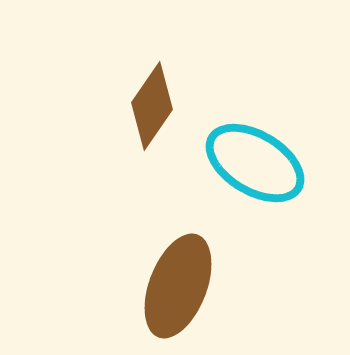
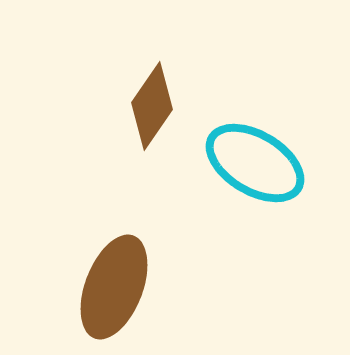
brown ellipse: moved 64 px left, 1 px down
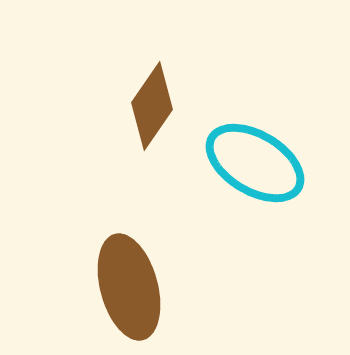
brown ellipse: moved 15 px right; rotated 36 degrees counterclockwise
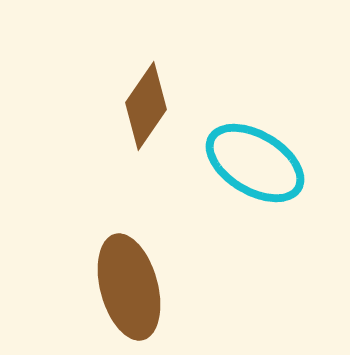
brown diamond: moved 6 px left
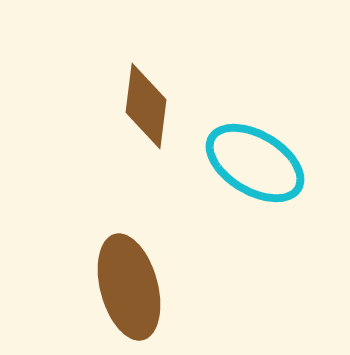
brown diamond: rotated 28 degrees counterclockwise
